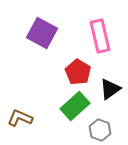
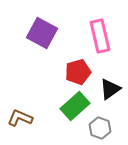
red pentagon: rotated 25 degrees clockwise
gray hexagon: moved 2 px up
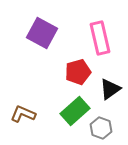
pink rectangle: moved 2 px down
green rectangle: moved 5 px down
brown L-shape: moved 3 px right, 4 px up
gray hexagon: moved 1 px right
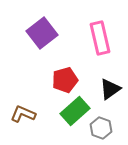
purple square: rotated 24 degrees clockwise
red pentagon: moved 13 px left, 8 px down
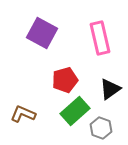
purple square: rotated 24 degrees counterclockwise
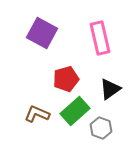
red pentagon: moved 1 px right, 1 px up
brown L-shape: moved 14 px right
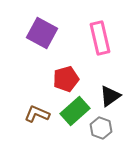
black triangle: moved 7 px down
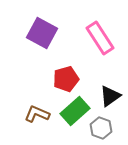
pink rectangle: rotated 20 degrees counterclockwise
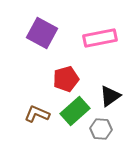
pink rectangle: rotated 68 degrees counterclockwise
gray hexagon: moved 1 px down; rotated 15 degrees counterclockwise
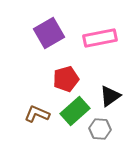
purple square: moved 7 px right; rotated 32 degrees clockwise
gray hexagon: moved 1 px left
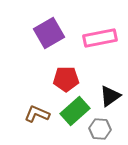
red pentagon: rotated 15 degrees clockwise
